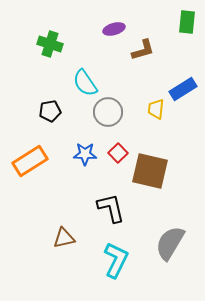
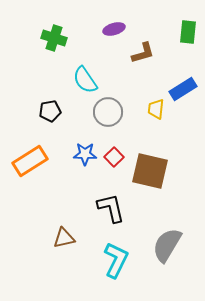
green rectangle: moved 1 px right, 10 px down
green cross: moved 4 px right, 6 px up
brown L-shape: moved 3 px down
cyan semicircle: moved 3 px up
red square: moved 4 px left, 4 px down
gray semicircle: moved 3 px left, 2 px down
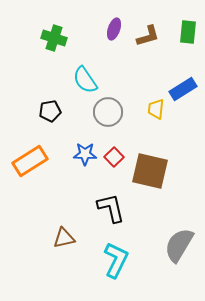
purple ellipse: rotated 55 degrees counterclockwise
brown L-shape: moved 5 px right, 17 px up
gray semicircle: moved 12 px right
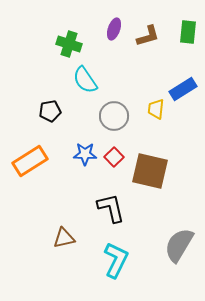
green cross: moved 15 px right, 6 px down
gray circle: moved 6 px right, 4 px down
